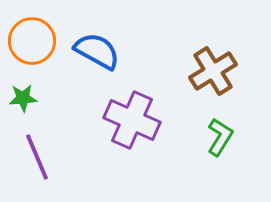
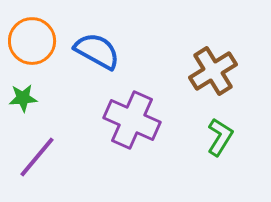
purple line: rotated 63 degrees clockwise
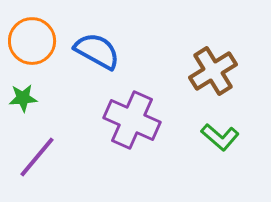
green L-shape: rotated 99 degrees clockwise
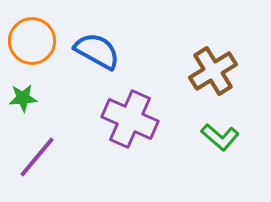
purple cross: moved 2 px left, 1 px up
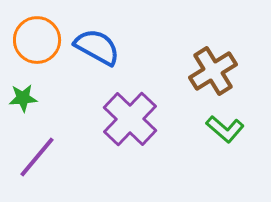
orange circle: moved 5 px right, 1 px up
blue semicircle: moved 4 px up
purple cross: rotated 20 degrees clockwise
green L-shape: moved 5 px right, 8 px up
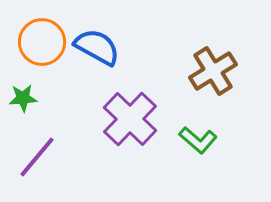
orange circle: moved 5 px right, 2 px down
green L-shape: moved 27 px left, 11 px down
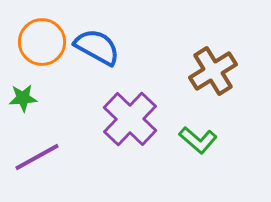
purple line: rotated 21 degrees clockwise
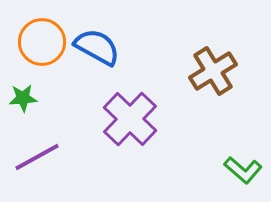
green L-shape: moved 45 px right, 30 px down
